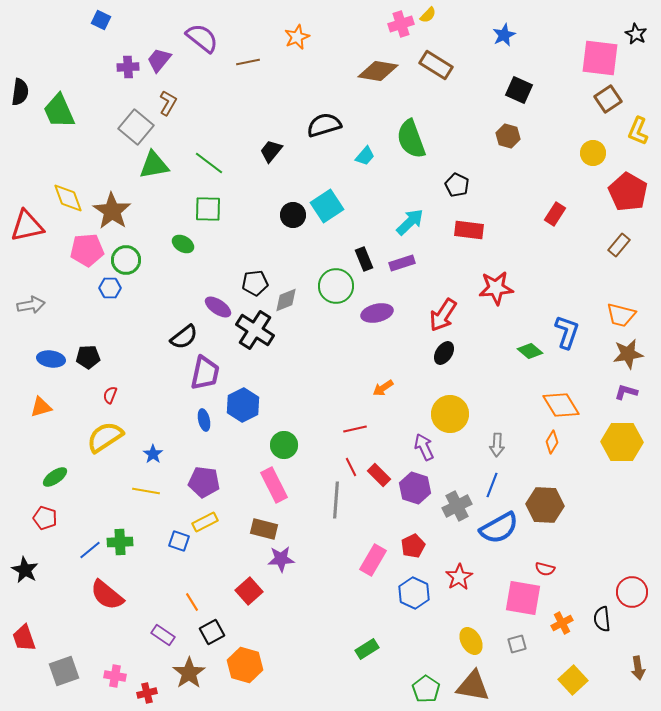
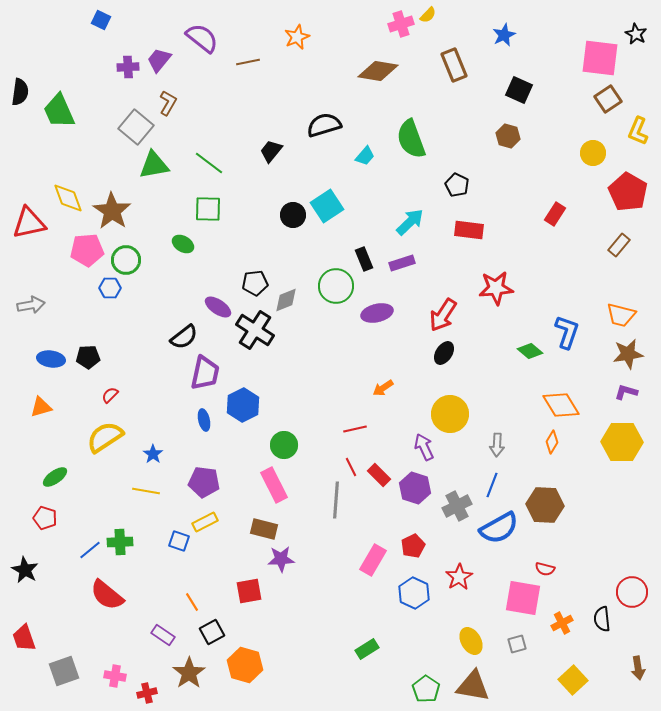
brown rectangle at (436, 65): moved 18 px right; rotated 36 degrees clockwise
red triangle at (27, 226): moved 2 px right, 3 px up
red semicircle at (110, 395): rotated 24 degrees clockwise
red square at (249, 591): rotated 32 degrees clockwise
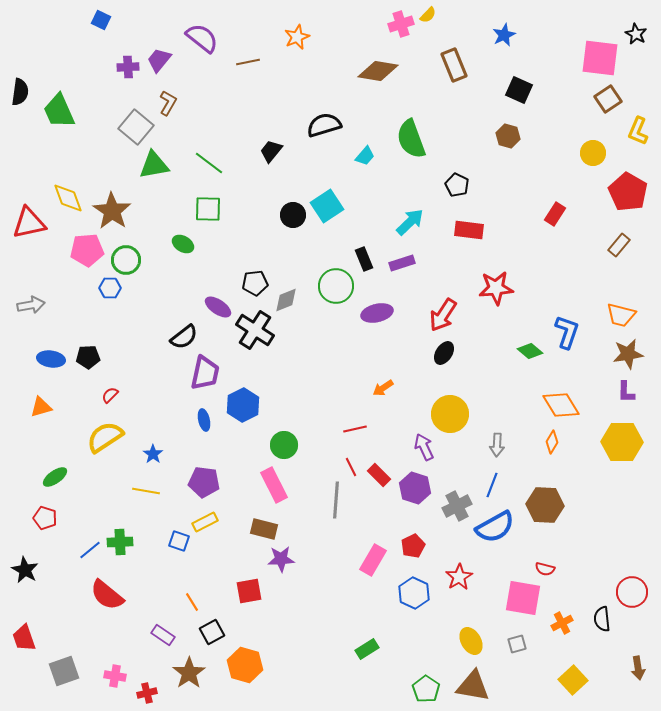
purple L-shape at (626, 392): rotated 105 degrees counterclockwise
blue semicircle at (499, 528): moved 4 px left, 1 px up
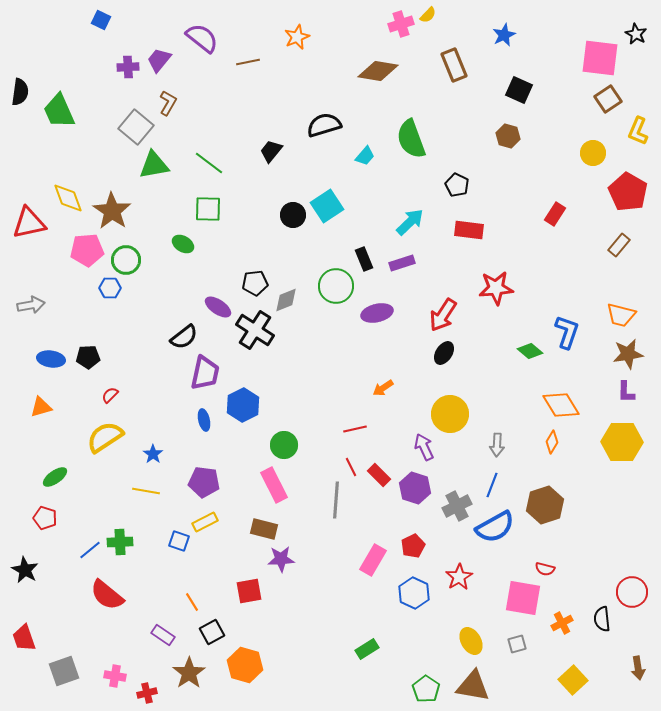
brown hexagon at (545, 505): rotated 21 degrees counterclockwise
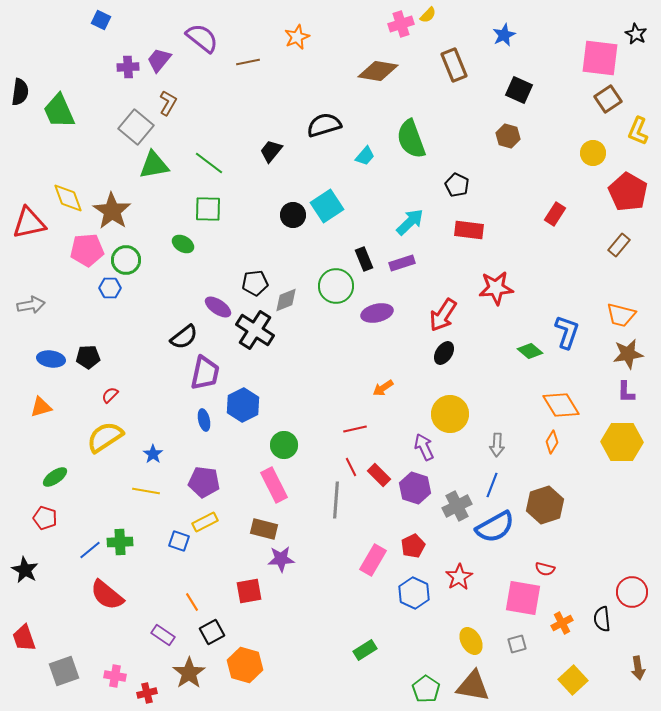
green rectangle at (367, 649): moved 2 px left, 1 px down
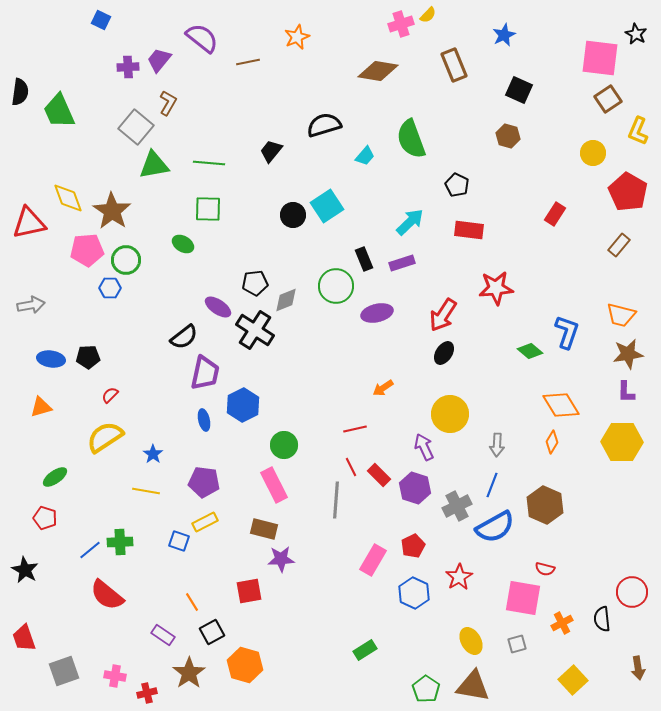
green line at (209, 163): rotated 32 degrees counterclockwise
brown hexagon at (545, 505): rotated 18 degrees counterclockwise
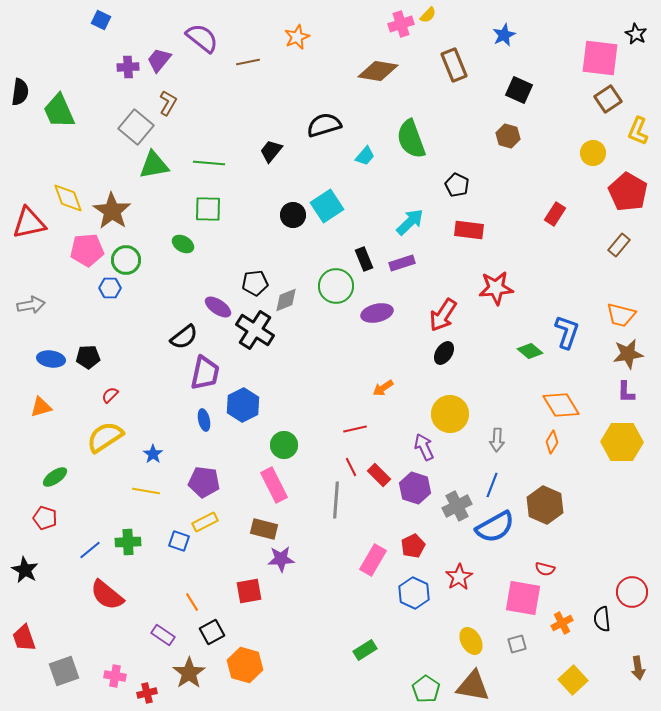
gray arrow at (497, 445): moved 5 px up
green cross at (120, 542): moved 8 px right
